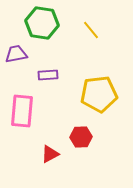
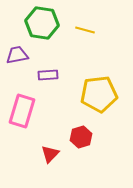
yellow line: moved 6 px left; rotated 36 degrees counterclockwise
purple trapezoid: moved 1 px right, 1 px down
pink rectangle: rotated 12 degrees clockwise
red hexagon: rotated 15 degrees counterclockwise
red triangle: rotated 18 degrees counterclockwise
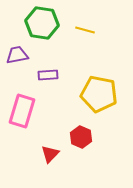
yellow pentagon: rotated 18 degrees clockwise
red hexagon: rotated 20 degrees counterclockwise
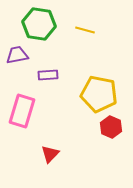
green hexagon: moved 3 px left, 1 px down
red hexagon: moved 30 px right, 10 px up
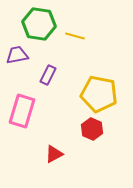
yellow line: moved 10 px left, 6 px down
purple rectangle: rotated 60 degrees counterclockwise
red hexagon: moved 19 px left, 2 px down
red triangle: moved 4 px right; rotated 18 degrees clockwise
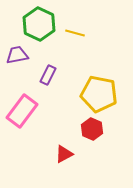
green hexagon: rotated 16 degrees clockwise
yellow line: moved 3 px up
pink rectangle: rotated 20 degrees clockwise
red triangle: moved 10 px right
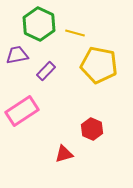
purple rectangle: moved 2 px left, 4 px up; rotated 18 degrees clockwise
yellow pentagon: moved 29 px up
pink rectangle: rotated 20 degrees clockwise
red triangle: rotated 12 degrees clockwise
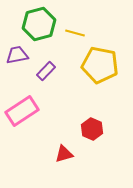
green hexagon: rotated 20 degrees clockwise
yellow pentagon: moved 1 px right
